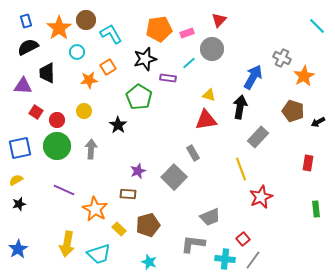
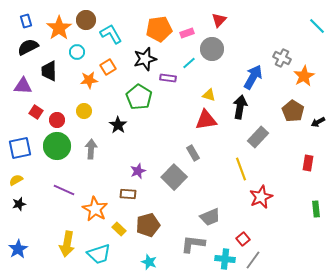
black trapezoid at (47, 73): moved 2 px right, 2 px up
brown pentagon at (293, 111): rotated 15 degrees clockwise
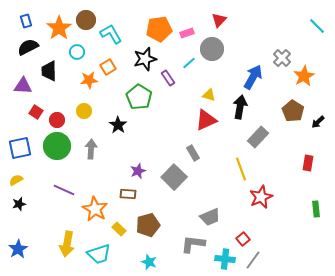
gray cross at (282, 58): rotated 18 degrees clockwise
purple rectangle at (168, 78): rotated 49 degrees clockwise
red triangle at (206, 120): rotated 15 degrees counterclockwise
black arrow at (318, 122): rotated 16 degrees counterclockwise
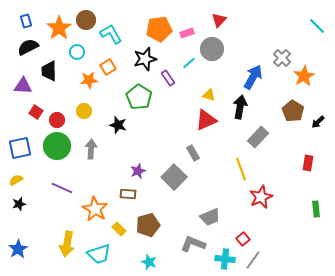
black star at (118, 125): rotated 18 degrees counterclockwise
purple line at (64, 190): moved 2 px left, 2 px up
gray L-shape at (193, 244): rotated 15 degrees clockwise
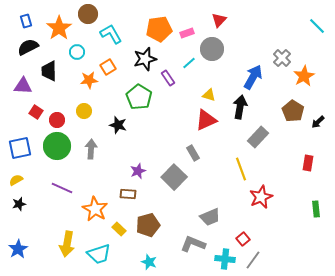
brown circle at (86, 20): moved 2 px right, 6 px up
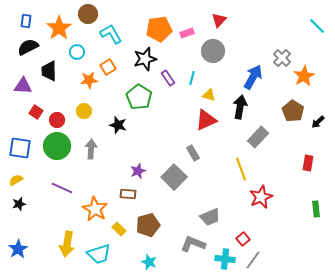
blue rectangle at (26, 21): rotated 24 degrees clockwise
gray circle at (212, 49): moved 1 px right, 2 px down
cyan line at (189, 63): moved 3 px right, 15 px down; rotated 32 degrees counterclockwise
blue square at (20, 148): rotated 20 degrees clockwise
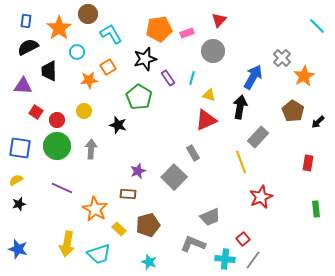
yellow line at (241, 169): moved 7 px up
blue star at (18, 249): rotated 24 degrees counterclockwise
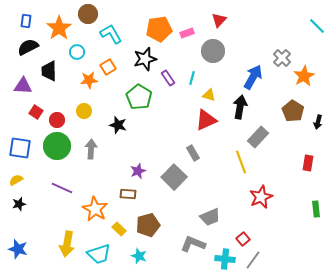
black arrow at (318, 122): rotated 32 degrees counterclockwise
cyan star at (149, 262): moved 10 px left, 6 px up
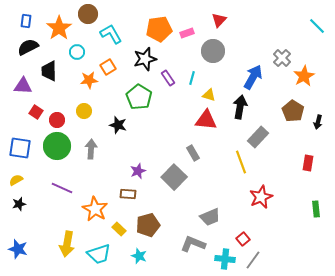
red triangle at (206, 120): rotated 30 degrees clockwise
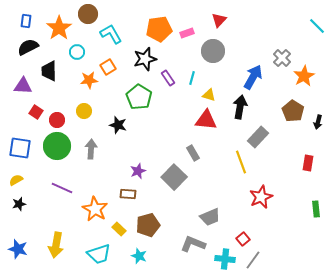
yellow arrow at (67, 244): moved 11 px left, 1 px down
